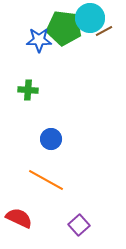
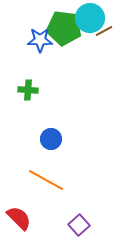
blue star: moved 1 px right
red semicircle: rotated 20 degrees clockwise
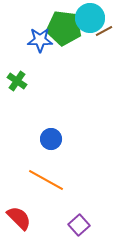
green cross: moved 11 px left, 9 px up; rotated 30 degrees clockwise
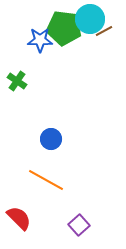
cyan circle: moved 1 px down
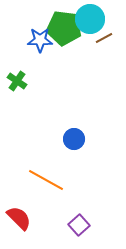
brown line: moved 7 px down
blue circle: moved 23 px right
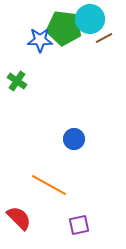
orange line: moved 3 px right, 5 px down
purple square: rotated 30 degrees clockwise
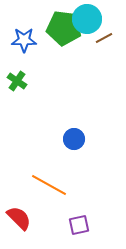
cyan circle: moved 3 px left
blue star: moved 16 px left
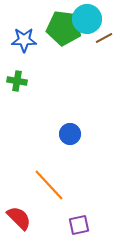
green cross: rotated 24 degrees counterclockwise
blue circle: moved 4 px left, 5 px up
orange line: rotated 18 degrees clockwise
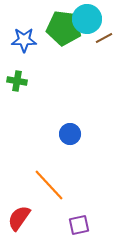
red semicircle: rotated 100 degrees counterclockwise
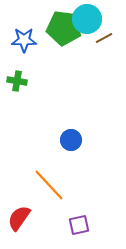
blue circle: moved 1 px right, 6 px down
